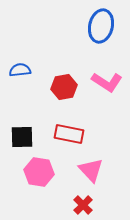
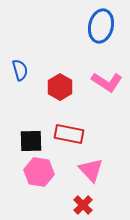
blue semicircle: rotated 80 degrees clockwise
red hexagon: moved 4 px left; rotated 20 degrees counterclockwise
black square: moved 9 px right, 4 px down
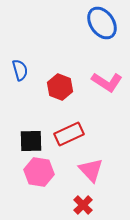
blue ellipse: moved 1 px right, 3 px up; rotated 48 degrees counterclockwise
red hexagon: rotated 10 degrees counterclockwise
red rectangle: rotated 36 degrees counterclockwise
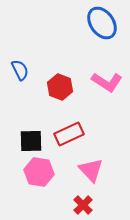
blue semicircle: rotated 10 degrees counterclockwise
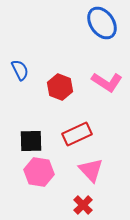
red rectangle: moved 8 px right
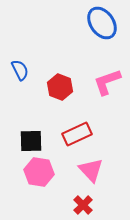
pink L-shape: rotated 128 degrees clockwise
